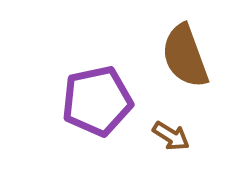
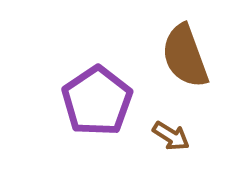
purple pentagon: rotated 22 degrees counterclockwise
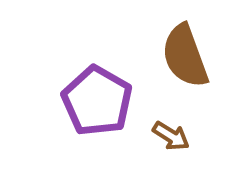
purple pentagon: rotated 8 degrees counterclockwise
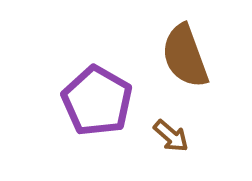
brown arrow: rotated 9 degrees clockwise
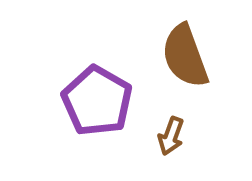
brown arrow: rotated 69 degrees clockwise
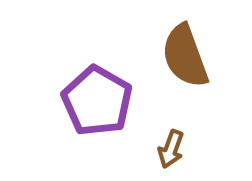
brown arrow: moved 13 px down
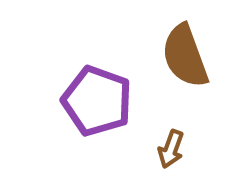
purple pentagon: rotated 10 degrees counterclockwise
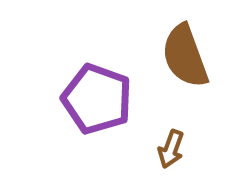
purple pentagon: moved 2 px up
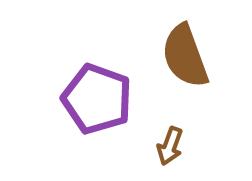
brown arrow: moved 1 px left, 3 px up
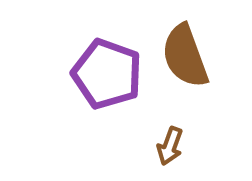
purple pentagon: moved 10 px right, 25 px up
